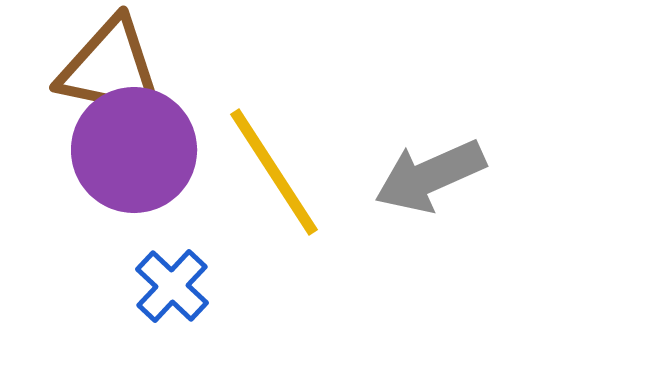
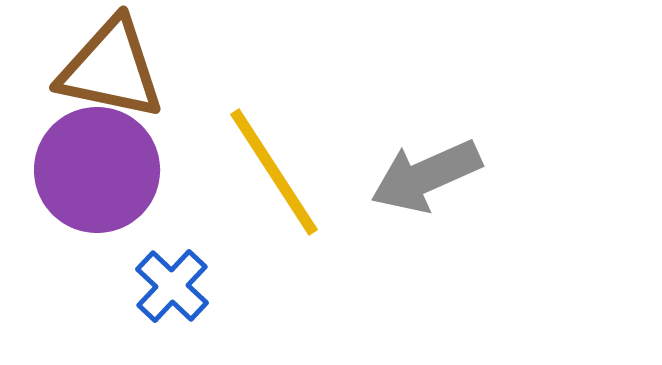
purple circle: moved 37 px left, 20 px down
gray arrow: moved 4 px left
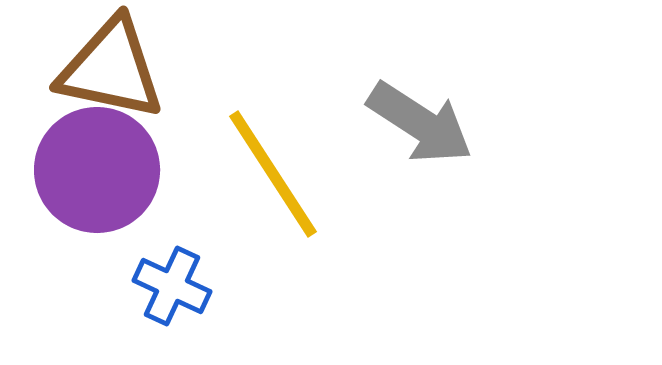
yellow line: moved 1 px left, 2 px down
gray arrow: moved 6 px left, 53 px up; rotated 123 degrees counterclockwise
blue cross: rotated 18 degrees counterclockwise
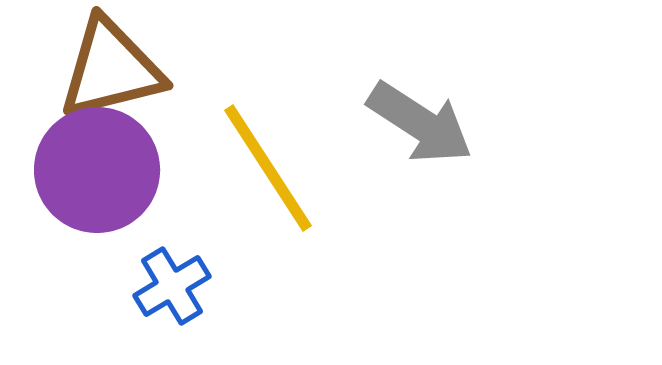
brown triangle: rotated 26 degrees counterclockwise
yellow line: moved 5 px left, 6 px up
blue cross: rotated 34 degrees clockwise
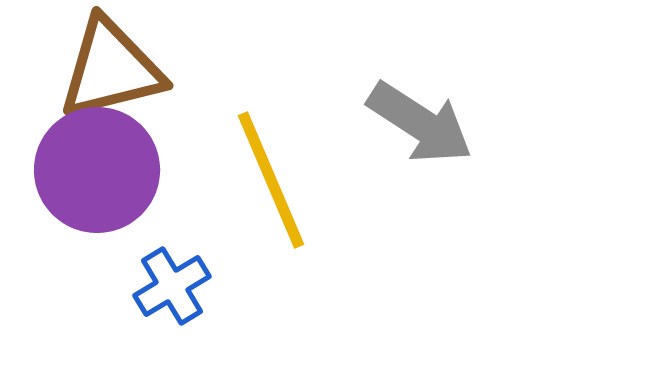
yellow line: moved 3 px right, 12 px down; rotated 10 degrees clockwise
